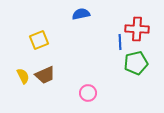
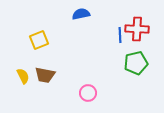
blue line: moved 7 px up
brown trapezoid: rotated 35 degrees clockwise
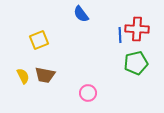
blue semicircle: rotated 114 degrees counterclockwise
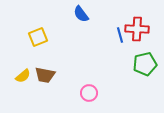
blue line: rotated 14 degrees counterclockwise
yellow square: moved 1 px left, 3 px up
green pentagon: moved 9 px right, 1 px down
yellow semicircle: rotated 77 degrees clockwise
pink circle: moved 1 px right
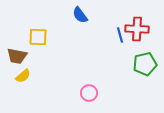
blue semicircle: moved 1 px left, 1 px down
yellow square: rotated 24 degrees clockwise
brown trapezoid: moved 28 px left, 19 px up
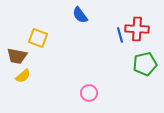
yellow square: moved 1 px down; rotated 18 degrees clockwise
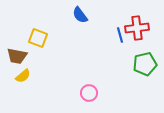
red cross: moved 1 px up; rotated 10 degrees counterclockwise
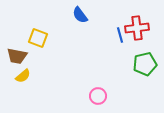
pink circle: moved 9 px right, 3 px down
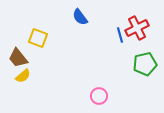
blue semicircle: moved 2 px down
red cross: rotated 20 degrees counterclockwise
brown trapezoid: moved 1 px right, 2 px down; rotated 40 degrees clockwise
pink circle: moved 1 px right
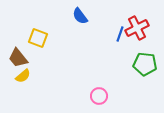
blue semicircle: moved 1 px up
blue line: moved 1 px up; rotated 35 degrees clockwise
green pentagon: rotated 20 degrees clockwise
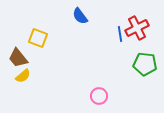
blue line: rotated 28 degrees counterclockwise
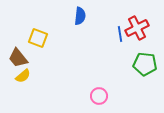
blue semicircle: rotated 138 degrees counterclockwise
